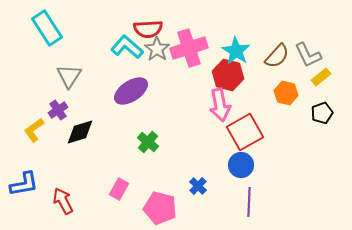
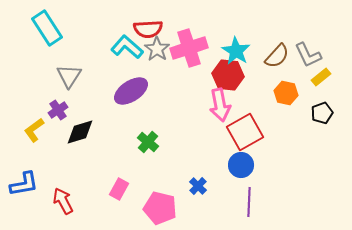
red hexagon: rotated 8 degrees counterclockwise
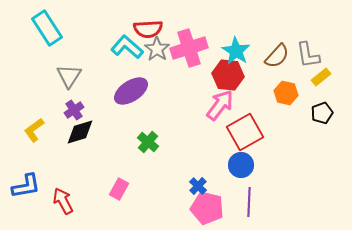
gray L-shape: rotated 16 degrees clockwise
pink arrow: rotated 132 degrees counterclockwise
purple cross: moved 16 px right
blue L-shape: moved 2 px right, 2 px down
pink pentagon: moved 47 px right
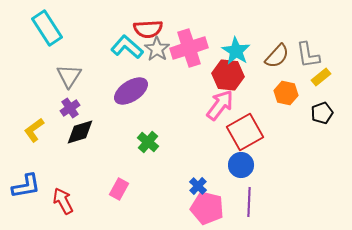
purple cross: moved 4 px left, 2 px up
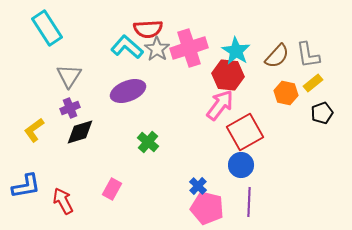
yellow rectangle: moved 8 px left, 6 px down
purple ellipse: moved 3 px left; rotated 12 degrees clockwise
purple cross: rotated 12 degrees clockwise
pink rectangle: moved 7 px left
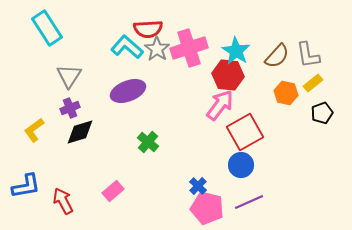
pink rectangle: moved 1 px right, 2 px down; rotated 20 degrees clockwise
purple line: rotated 64 degrees clockwise
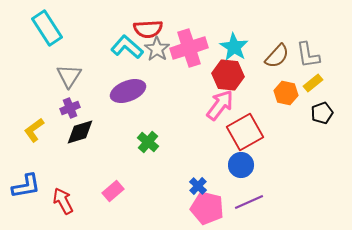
cyan star: moved 2 px left, 4 px up
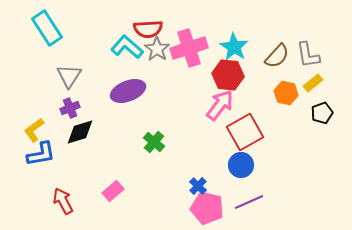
green cross: moved 6 px right
blue L-shape: moved 15 px right, 32 px up
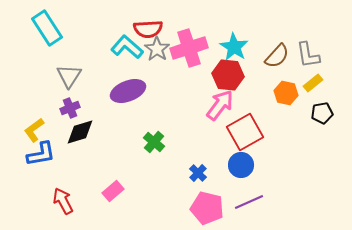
black pentagon: rotated 10 degrees clockwise
blue cross: moved 13 px up
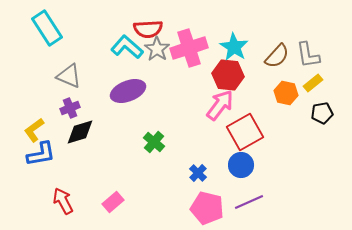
gray triangle: rotated 40 degrees counterclockwise
pink rectangle: moved 11 px down
